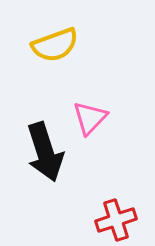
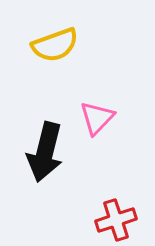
pink triangle: moved 7 px right
black arrow: rotated 32 degrees clockwise
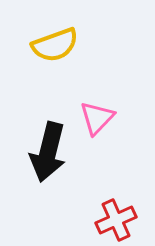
black arrow: moved 3 px right
red cross: rotated 6 degrees counterclockwise
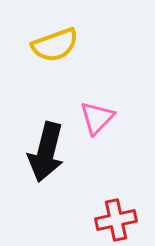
black arrow: moved 2 px left
red cross: rotated 12 degrees clockwise
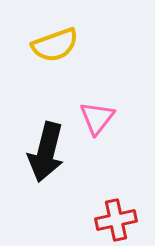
pink triangle: rotated 6 degrees counterclockwise
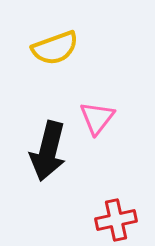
yellow semicircle: moved 3 px down
black arrow: moved 2 px right, 1 px up
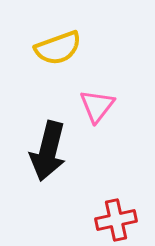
yellow semicircle: moved 3 px right
pink triangle: moved 12 px up
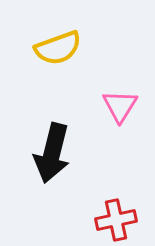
pink triangle: moved 23 px right; rotated 6 degrees counterclockwise
black arrow: moved 4 px right, 2 px down
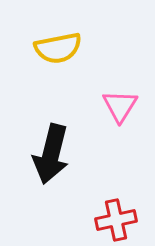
yellow semicircle: rotated 9 degrees clockwise
black arrow: moved 1 px left, 1 px down
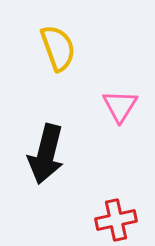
yellow semicircle: rotated 99 degrees counterclockwise
black arrow: moved 5 px left
